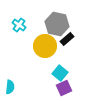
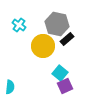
yellow circle: moved 2 px left
purple square: moved 1 px right, 2 px up
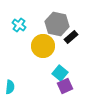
black rectangle: moved 4 px right, 2 px up
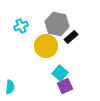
cyan cross: moved 2 px right, 1 px down; rotated 32 degrees clockwise
yellow circle: moved 3 px right
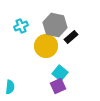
gray hexagon: moved 2 px left, 1 px down
purple square: moved 7 px left
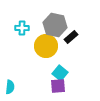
cyan cross: moved 1 px right, 2 px down; rotated 24 degrees clockwise
purple square: rotated 21 degrees clockwise
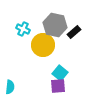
cyan cross: moved 1 px right, 1 px down; rotated 24 degrees clockwise
black rectangle: moved 3 px right, 5 px up
yellow circle: moved 3 px left, 1 px up
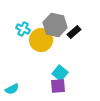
yellow circle: moved 2 px left, 5 px up
cyan semicircle: moved 2 px right, 2 px down; rotated 56 degrees clockwise
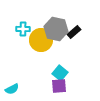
gray hexagon: moved 1 px right, 4 px down
cyan cross: rotated 24 degrees counterclockwise
purple square: moved 1 px right
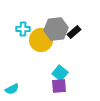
gray hexagon: rotated 20 degrees counterclockwise
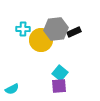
black rectangle: rotated 16 degrees clockwise
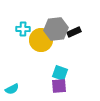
cyan square: rotated 21 degrees counterclockwise
